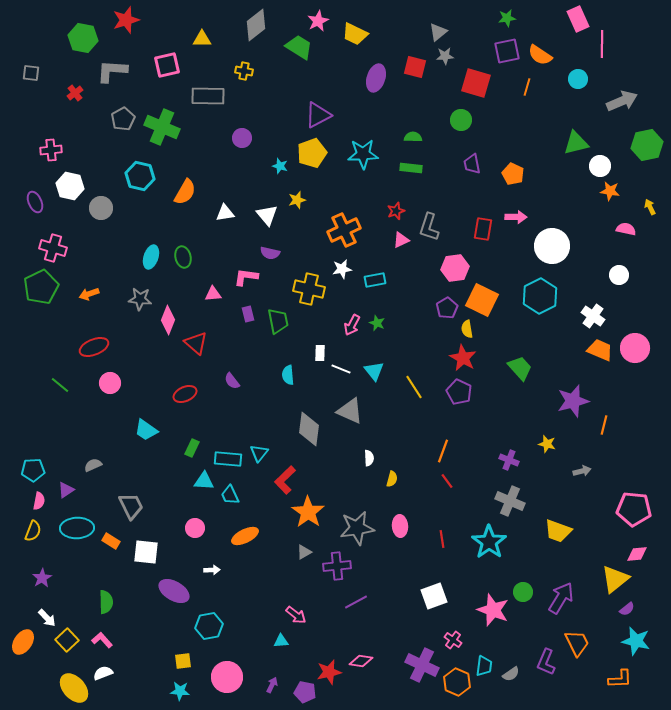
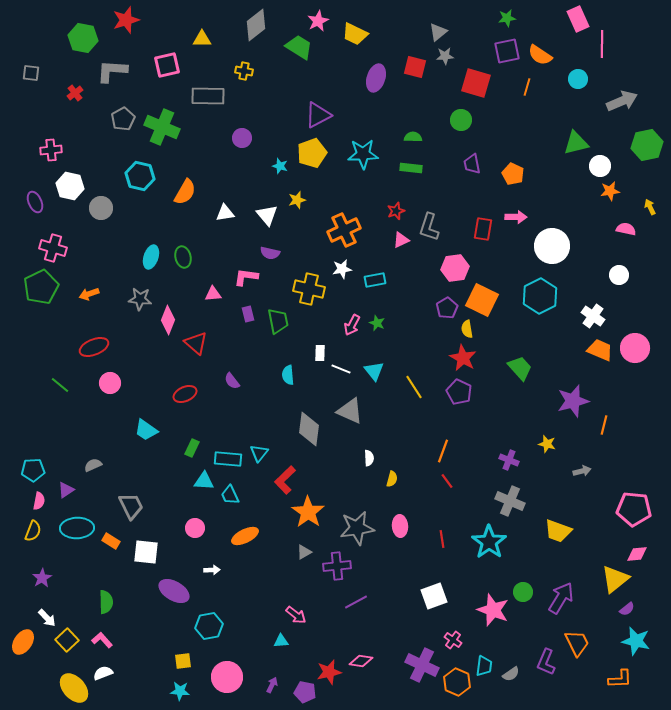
orange star at (610, 191): rotated 18 degrees counterclockwise
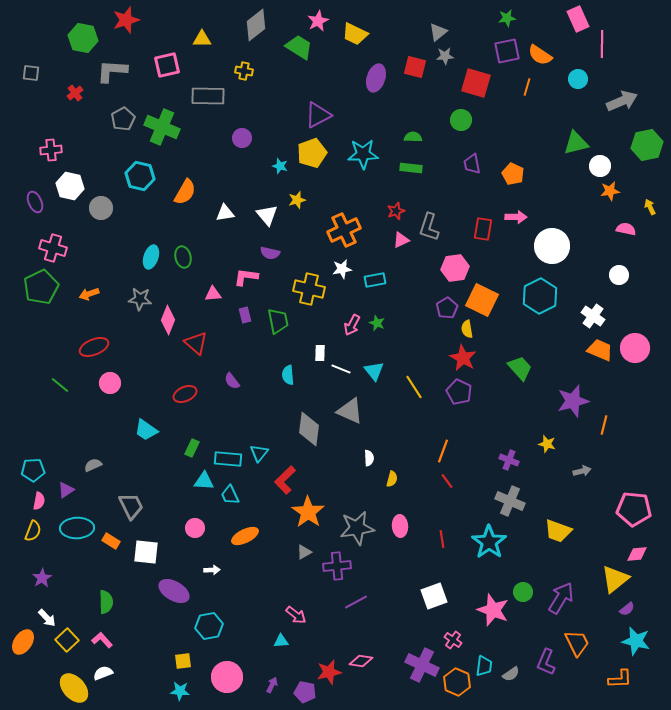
purple rectangle at (248, 314): moved 3 px left, 1 px down
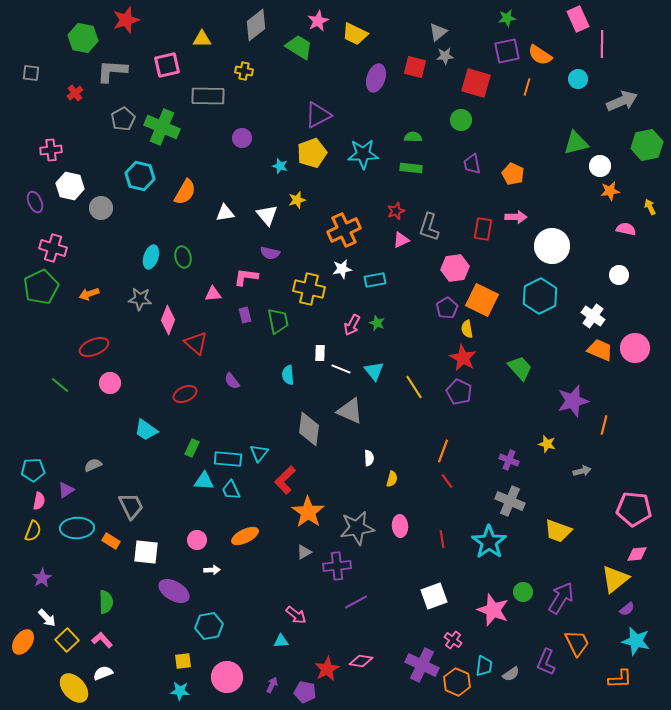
cyan trapezoid at (230, 495): moved 1 px right, 5 px up
pink circle at (195, 528): moved 2 px right, 12 px down
red star at (329, 672): moved 2 px left, 3 px up; rotated 15 degrees counterclockwise
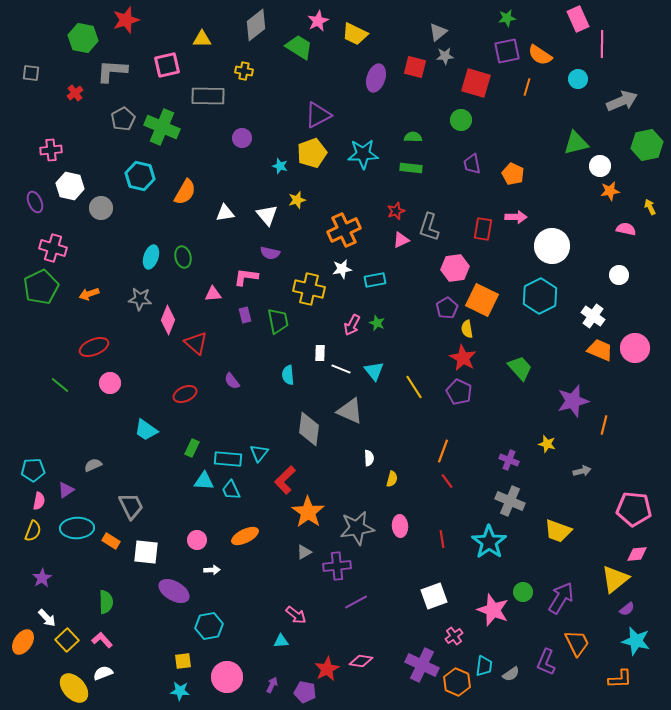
pink cross at (453, 640): moved 1 px right, 4 px up; rotated 18 degrees clockwise
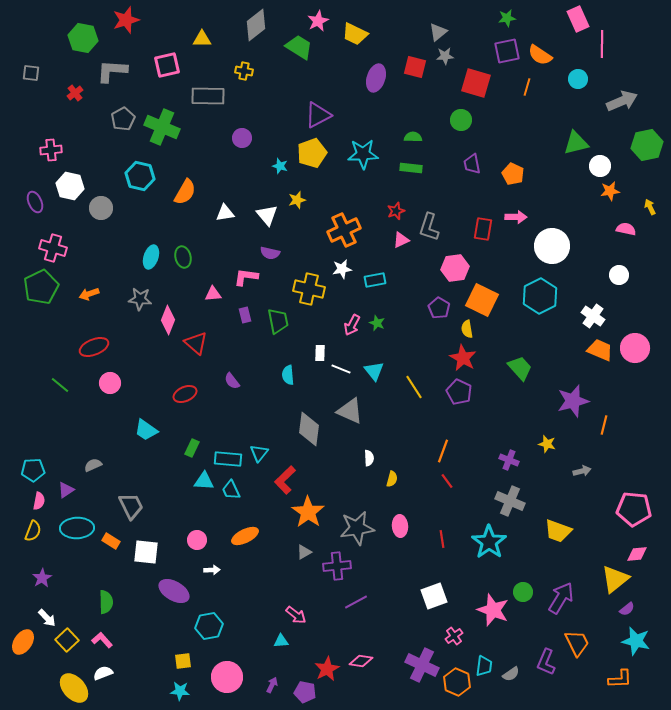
purple pentagon at (447, 308): moved 8 px left; rotated 10 degrees counterclockwise
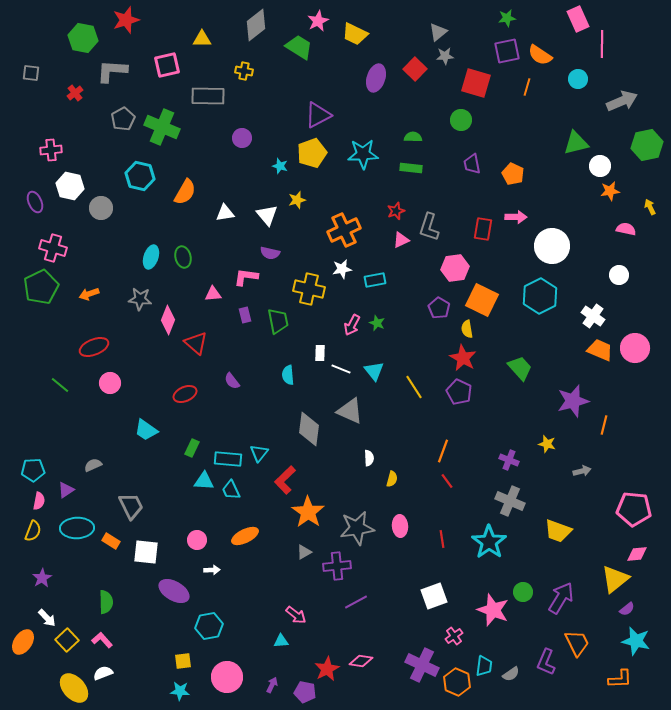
red square at (415, 67): moved 2 px down; rotated 30 degrees clockwise
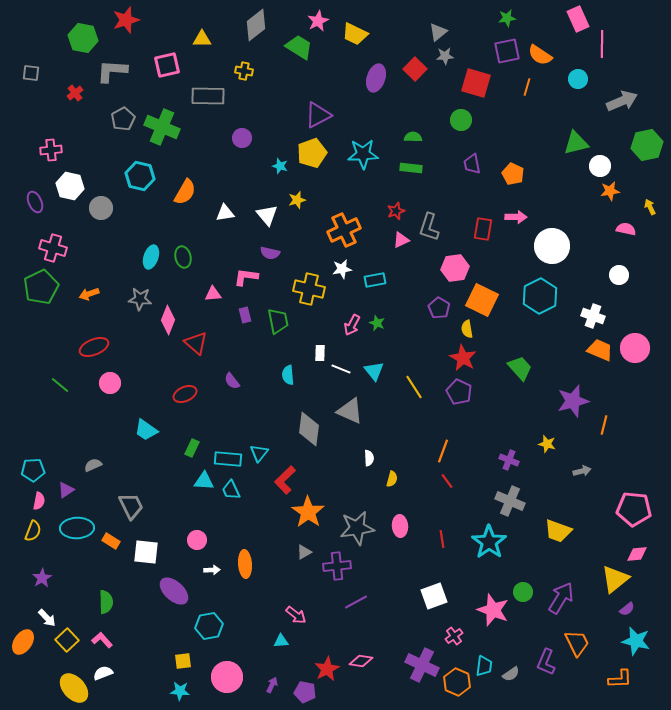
white cross at (593, 316): rotated 15 degrees counterclockwise
orange ellipse at (245, 536): moved 28 px down; rotated 68 degrees counterclockwise
purple ellipse at (174, 591): rotated 12 degrees clockwise
